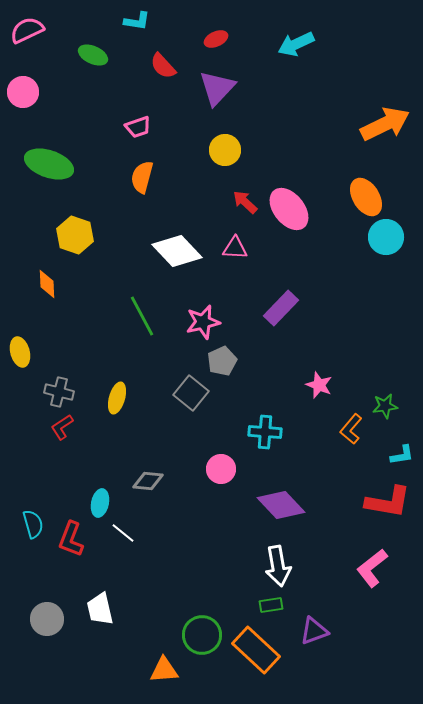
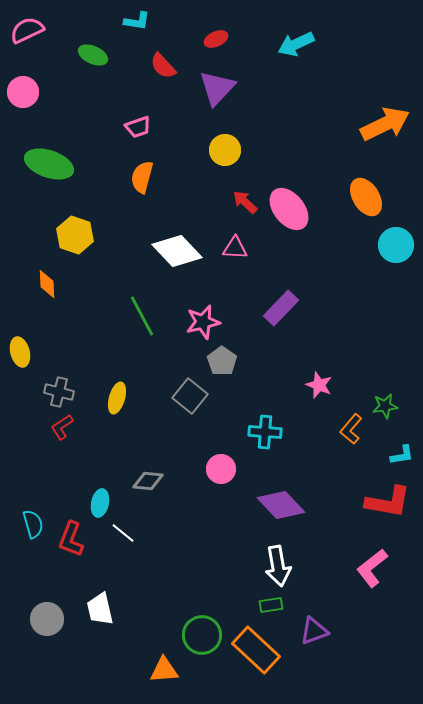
cyan circle at (386, 237): moved 10 px right, 8 px down
gray pentagon at (222, 361): rotated 12 degrees counterclockwise
gray square at (191, 393): moved 1 px left, 3 px down
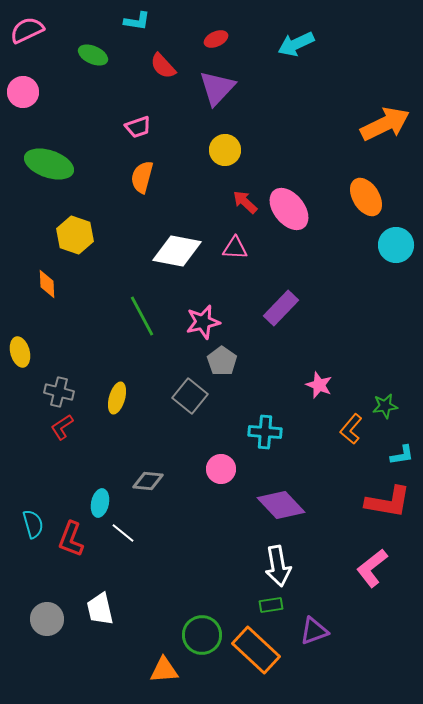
white diamond at (177, 251): rotated 36 degrees counterclockwise
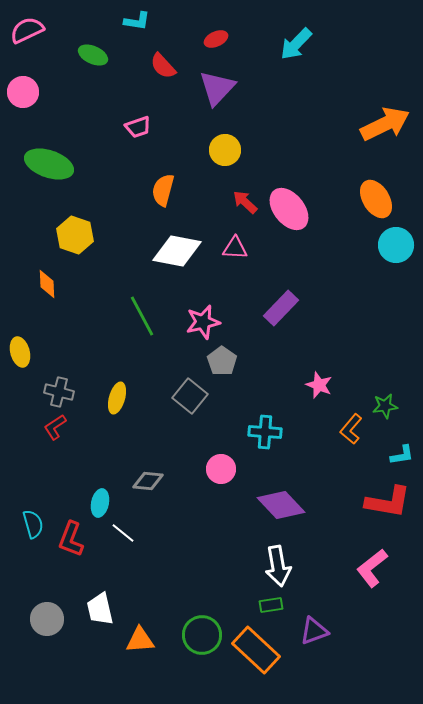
cyan arrow at (296, 44): rotated 21 degrees counterclockwise
orange semicircle at (142, 177): moved 21 px right, 13 px down
orange ellipse at (366, 197): moved 10 px right, 2 px down
red L-shape at (62, 427): moved 7 px left
orange triangle at (164, 670): moved 24 px left, 30 px up
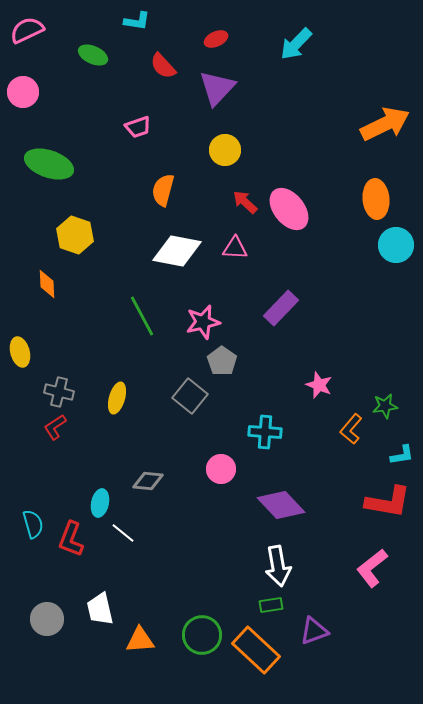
orange ellipse at (376, 199): rotated 27 degrees clockwise
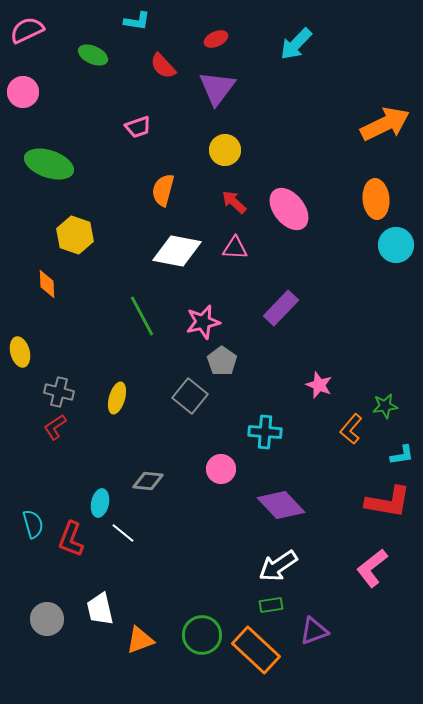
purple triangle at (217, 88): rotated 6 degrees counterclockwise
red arrow at (245, 202): moved 11 px left
white arrow at (278, 566): rotated 66 degrees clockwise
orange triangle at (140, 640): rotated 16 degrees counterclockwise
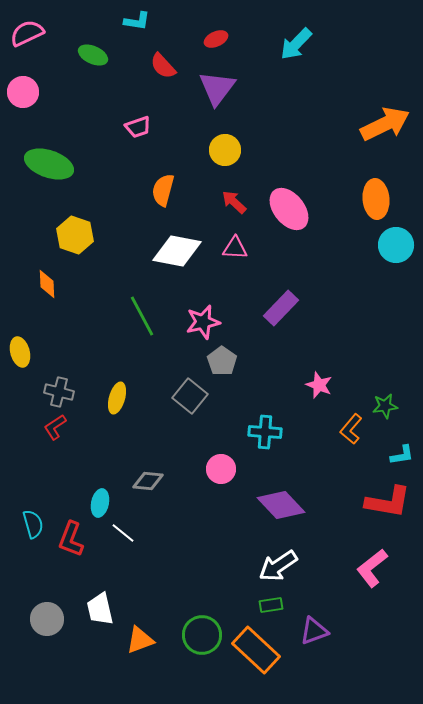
pink semicircle at (27, 30): moved 3 px down
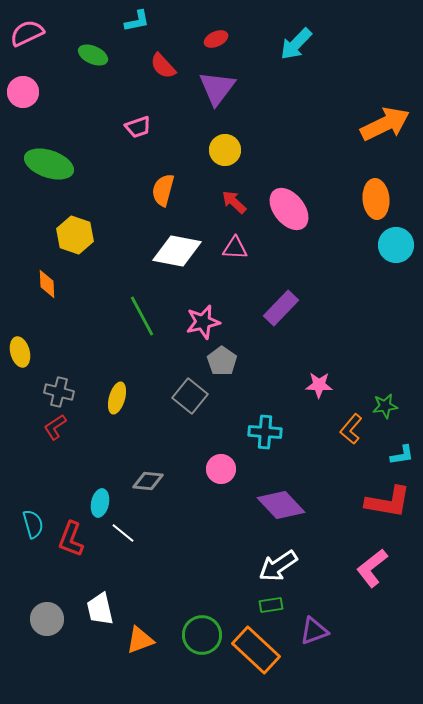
cyan L-shape at (137, 21): rotated 20 degrees counterclockwise
pink star at (319, 385): rotated 20 degrees counterclockwise
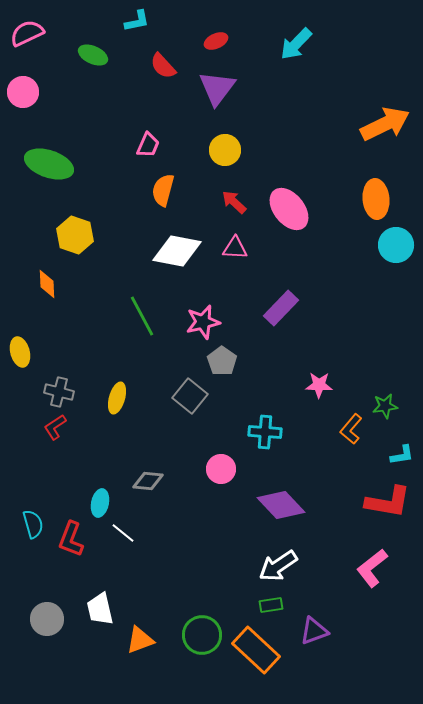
red ellipse at (216, 39): moved 2 px down
pink trapezoid at (138, 127): moved 10 px right, 18 px down; rotated 48 degrees counterclockwise
